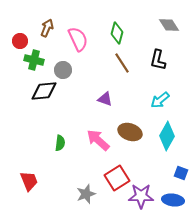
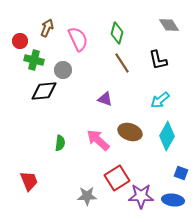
black L-shape: rotated 25 degrees counterclockwise
gray star: moved 1 px right, 2 px down; rotated 18 degrees clockwise
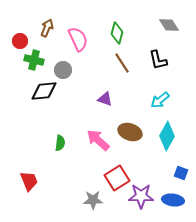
gray star: moved 6 px right, 4 px down
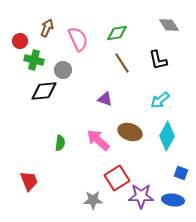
green diamond: rotated 65 degrees clockwise
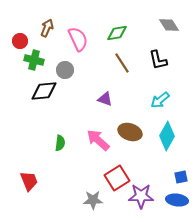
gray circle: moved 2 px right
blue square: moved 4 px down; rotated 32 degrees counterclockwise
blue ellipse: moved 4 px right
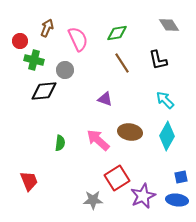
cyan arrow: moved 5 px right; rotated 84 degrees clockwise
brown ellipse: rotated 10 degrees counterclockwise
purple star: moved 2 px right; rotated 25 degrees counterclockwise
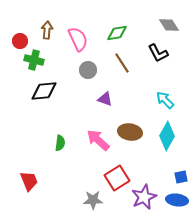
brown arrow: moved 2 px down; rotated 18 degrees counterclockwise
black L-shape: moved 7 px up; rotated 15 degrees counterclockwise
gray circle: moved 23 px right
purple star: moved 1 px right, 1 px down
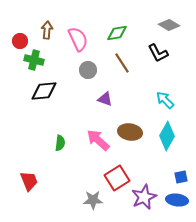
gray diamond: rotated 25 degrees counterclockwise
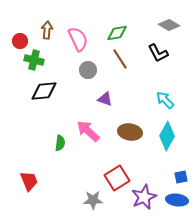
brown line: moved 2 px left, 4 px up
pink arrow: moved 10 px left, 9 px up
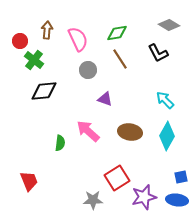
green cross: rotated 24 degrees clockwise
purple star: rotated 10 degrees clockwise
